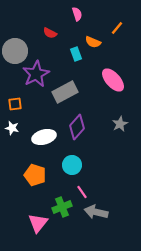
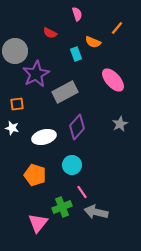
orange square: moved 2 px right
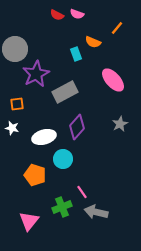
pink semicircle: rotated 128 degrees clockwise
red semicircle: moved 7 px right, 18 px up
gray circle: moved 2 px up
cyan circle: moved 9 px left, 6 px up
pink triangle: moved 9 px left, 2 px up
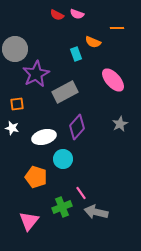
orange line: rotated 48 degrees clockwise
orange pentagon: moved 1 px right, 2 px down
pink line: moved 1 px left, 1 px down
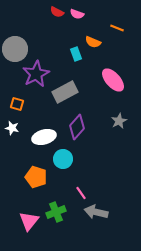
red semicircle: moved 3 px up
orange line: rotated 24 degrees clockwise
orange square: rotated 24 degrees clockwise
gray star: moved 1 px left, 3 px up
green cross: moved 6 px left, 5 px down
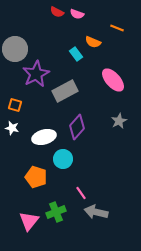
cyan rectangle: rotated 16 degrees counterclockwise
gray rectangle: moved 1 px up
orange square: moved 2 px left, 1 px down
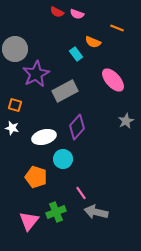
gray star: moved 7 px right
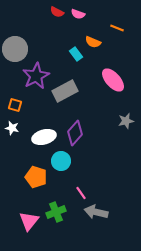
pink semicircle: moved 1 px right
purple star: moved 2 px down
gray star: rotated 14 degrees clockwise
purple diamond: moved 2 px left, 6 px down
cyan circle: moved 2 px left, 2 px down
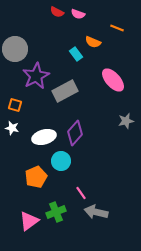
orange pentagon: rotated 30 degrees clockwise
pink triangle: rotated 15 degrees clockwise
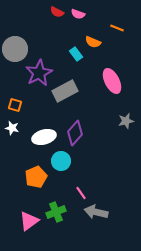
purple star: moved 3 px right, 3 px up
pink ellipse: moved 1 px left, 1 px down; rotated 15 degrees clockwise
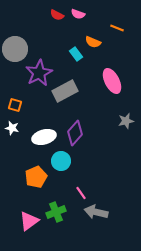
red semicircle: moved 3 px down
